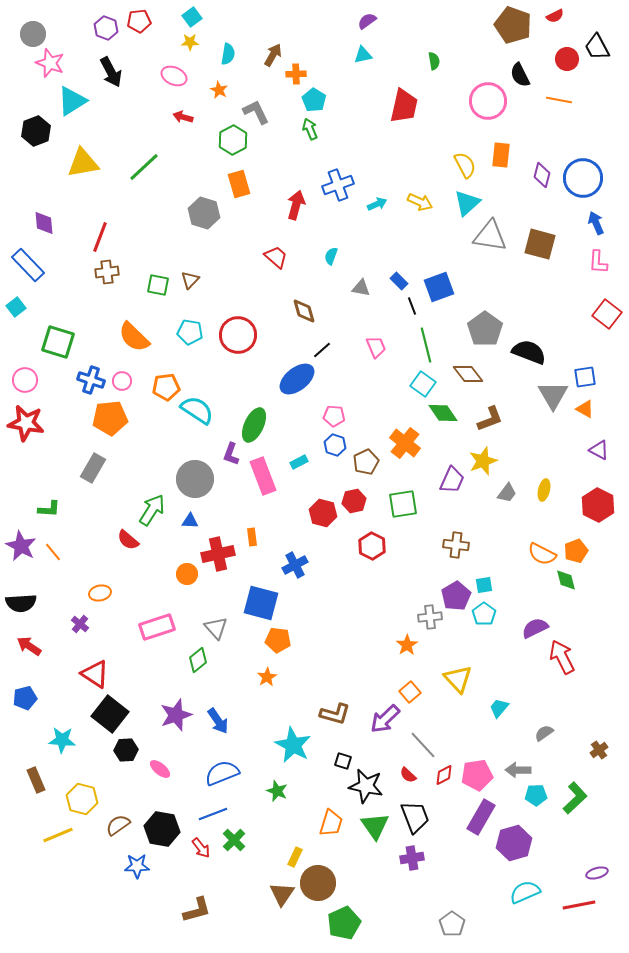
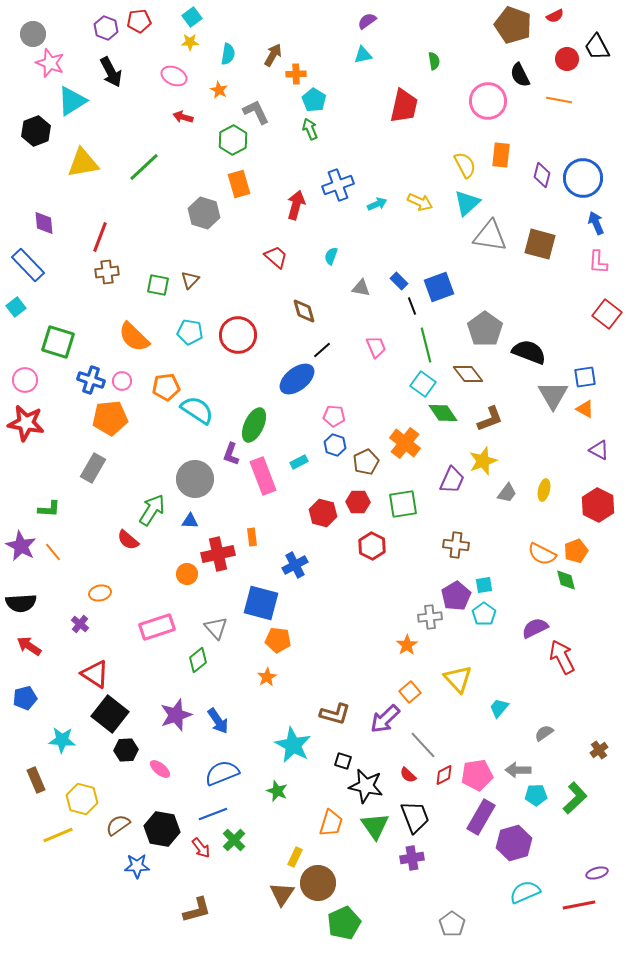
red hexagon at (354, 501): moved 4 px right, 1 px down; rotated 15 degrees clockwise
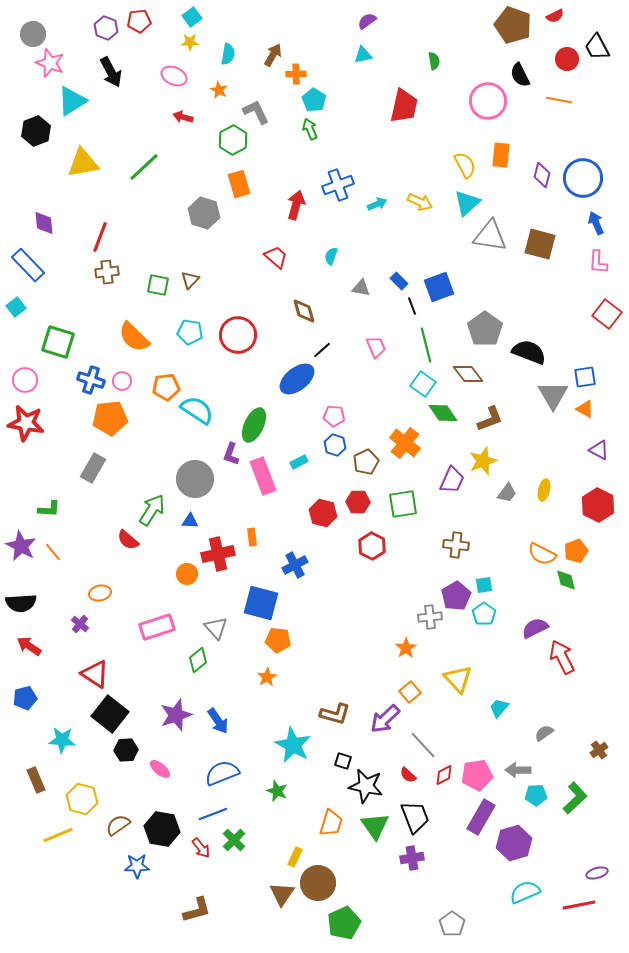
orange star at (407, 645): moved 1 px left, 3 px down
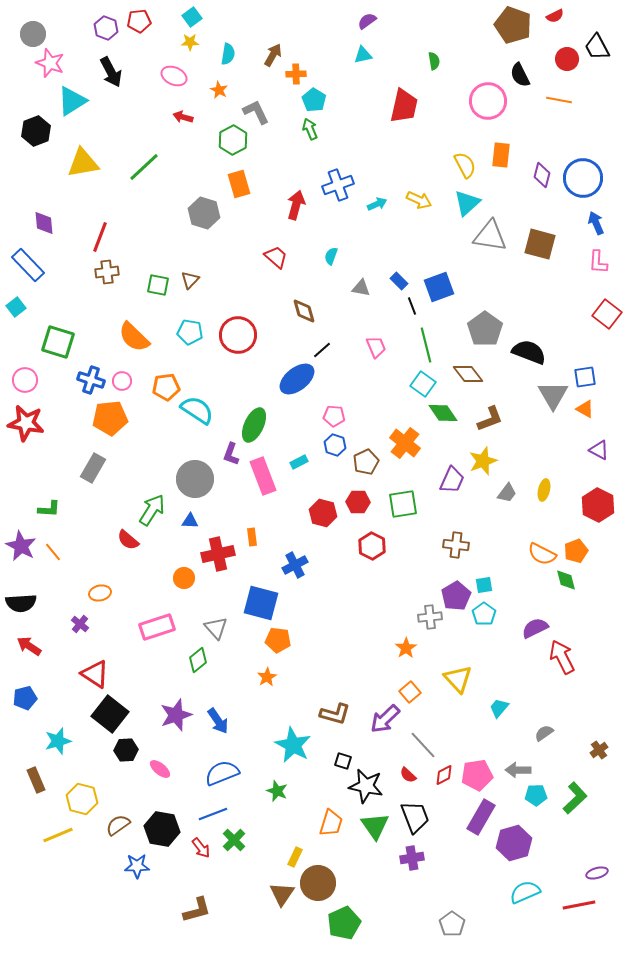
yellow arrow at (420, 202): moved 1 px left, 2 px up
orange circle at (187, 574): moved 3 px left, 4 px down
cyan star at (62, 740): moved 4 px left, 1 px down; rotated 20 degrees counterclockwise
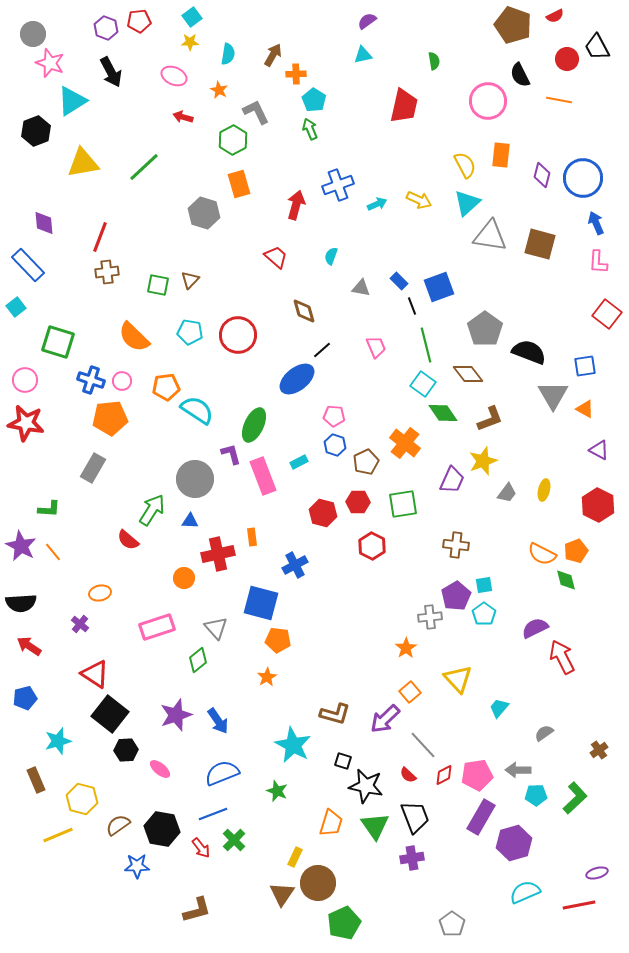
blue square at (585, 377): moved 11 px up
purple L-shape at (231, 454): rotated 145 degrees clockwise
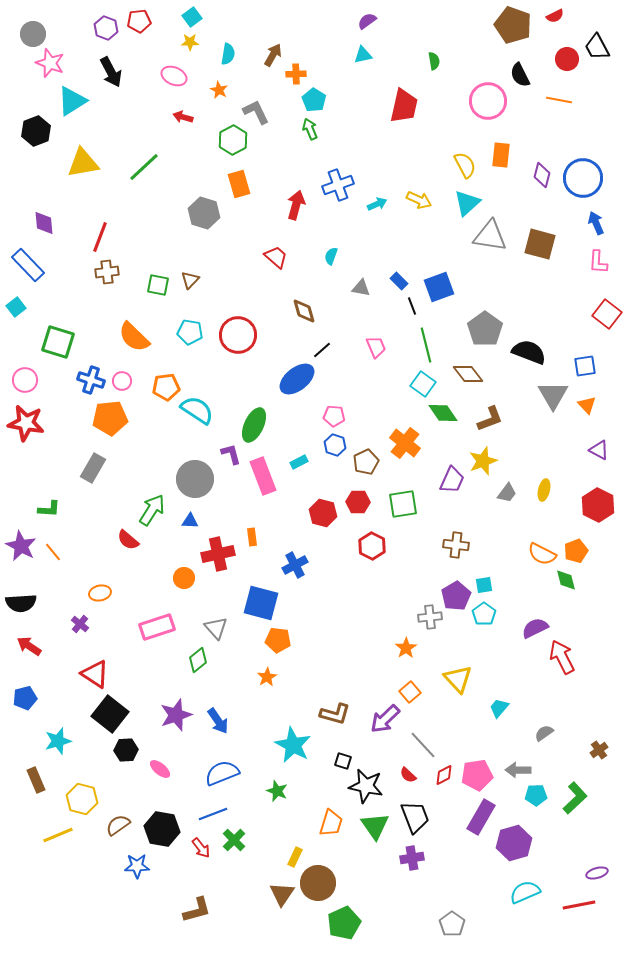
orange triangle at (585, 409): moved 2 px right, 4 px up; rotated 18 degrees clockwise
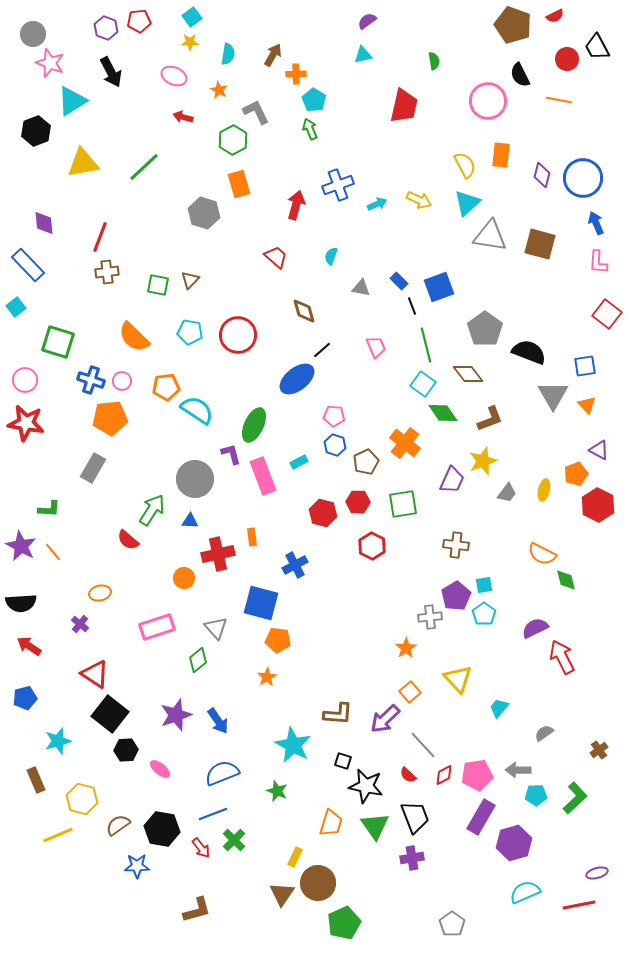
orange pentagon at (576, 551): moved 77 px up
brown L-shape at (335, 714): moved 3 px right; rotated 12 degrees counterclockwise
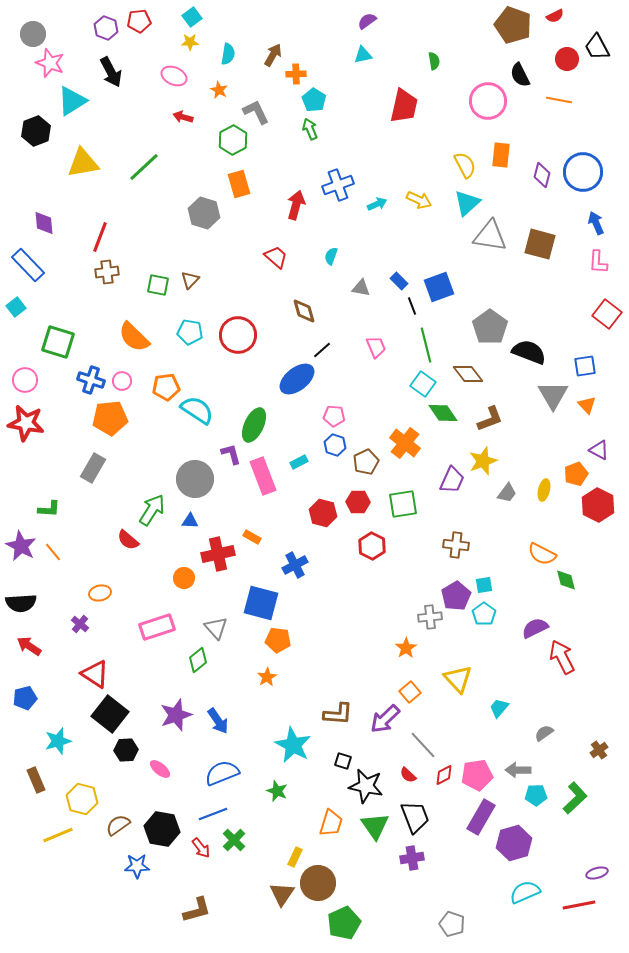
blue circle at (583, 178): moved 6 px up
gray pentagon at (485, 329): moved 5 px right, 2 px up
orange rectangle at (252, 537): rotated 54 degrees counterclockwise
gray pentagon at (452, 924): rotated 15 degrees counterclockwise
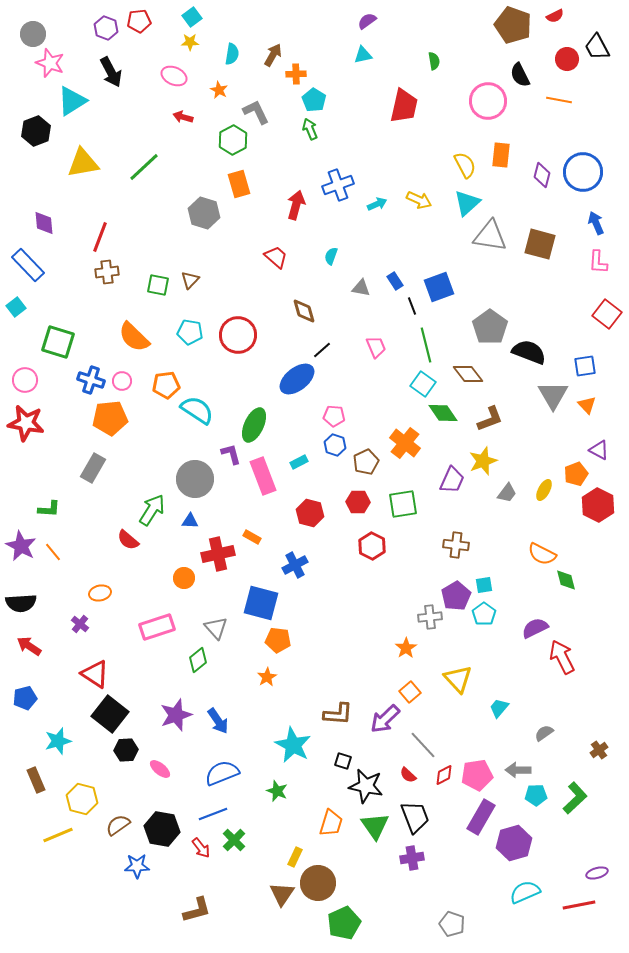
cyan semicircle at (228, 54): moved 4 px right
blue rectangle at (399, 281): moved 4 px left; rotated 12 degrees clockwise
orange pentagon at (166, 387): moved 2 px up
yellow ellipse at (544, 490): rotated 15 degrees clockwise
red hexagon at (323, 513): moved 13 px left
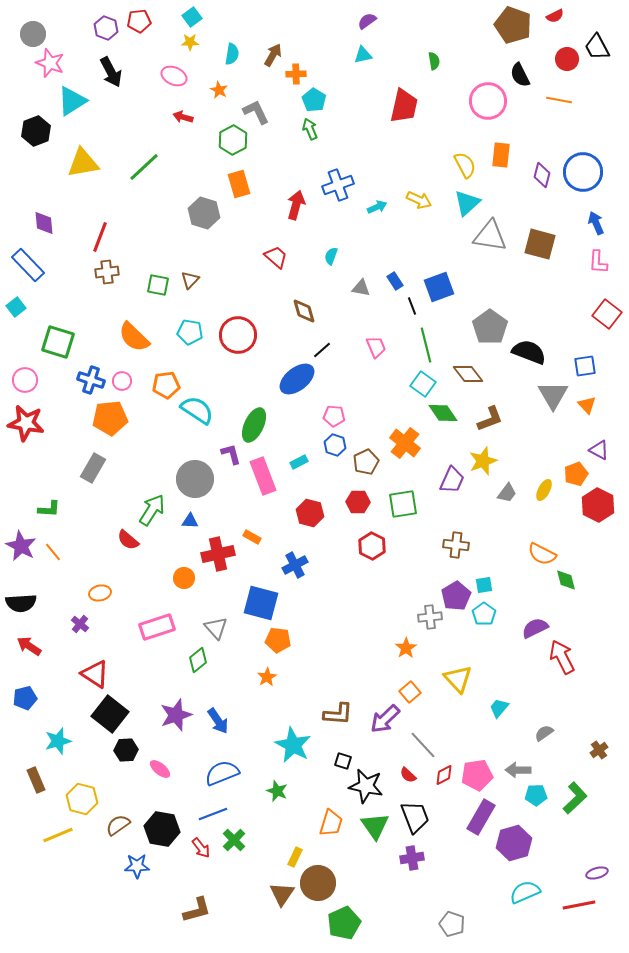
cyan arrow at (377, 204): moved 3 px down
